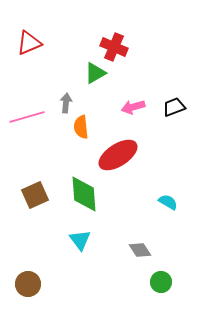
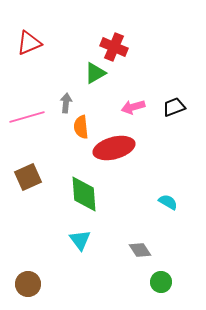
red ellipse: moved 4 px left, 7 px up; rotated 18 degrees clockwise
brown square: moved 7 px left, 18 px up
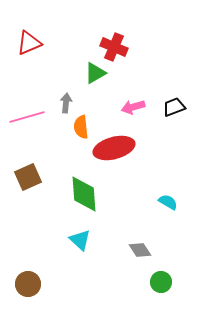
cyan triangle: rotated 10 degrees counterclockwise
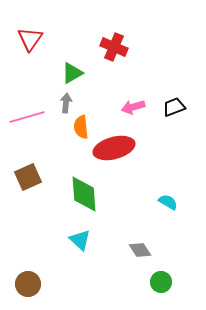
red triangle: moved 1 px right, 4 px up; rotated 32 degrees counterclockwise
green triangle: moved 23 px left
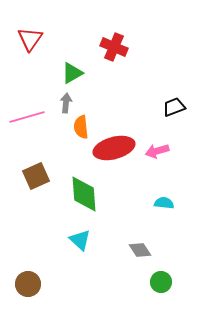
pink arrow: moved 24 px right, 44 px down
brown square: moved 8 px right, 1 px up
cyan semicircle: moved 4 px left, 1 px down; rotated 24 degrees counterclockwise
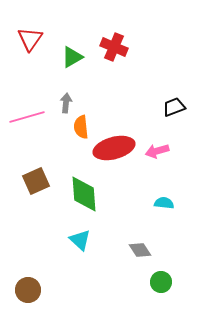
green triangle: moved 16 px up
brown square: moved 5 px down
brown circle: moved 6 px down
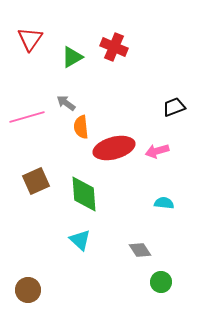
gray arrow: rotated 60 degrees counterclockwise
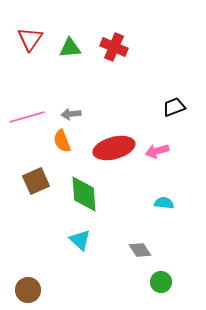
green triangle: moved 2 px left, 9 px up; rotated 25 degrees clockwise
gray arrow: moved 5 px right, 11 px down; rotated 42 degrees counterclockwise
orange semicircle: moved 19 px left, 14 px down; rotated 15 degrees counterclockwise
